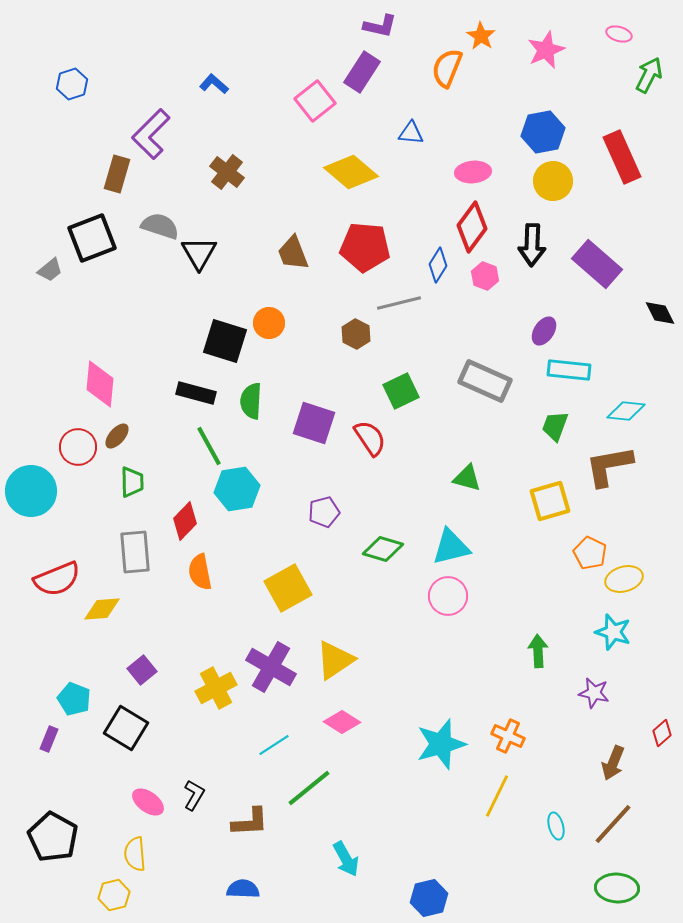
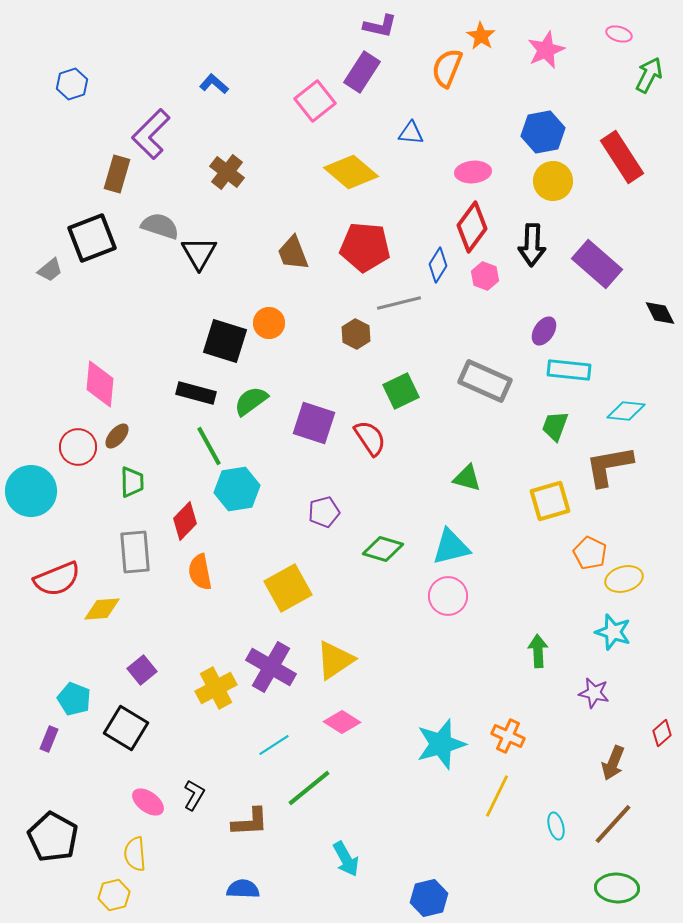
red rectangle at (622, 157): rotated 9 degrees counterclockwise
green semicircle at (251, 401): rotated 51 degrees clockwise
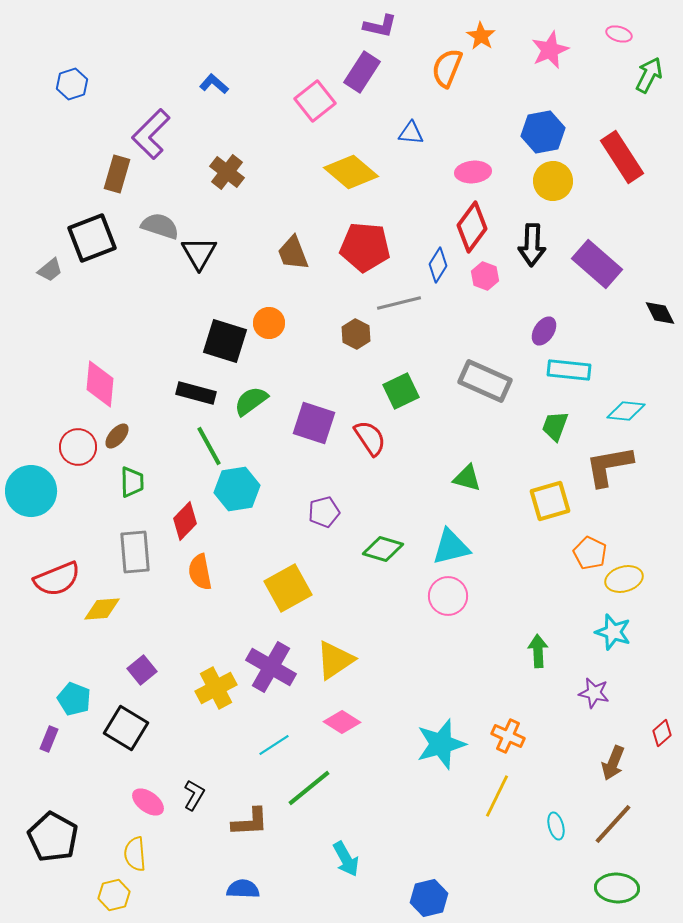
pink star at (546, 50): moved 4 px right
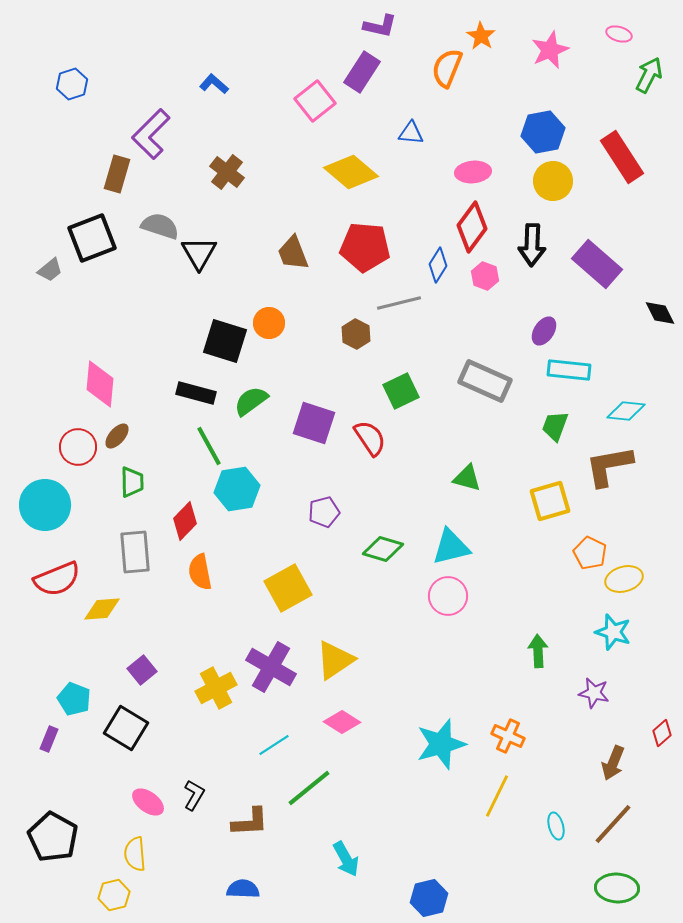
cyan circle at (31, 491): moved 14 px right, 14 px down
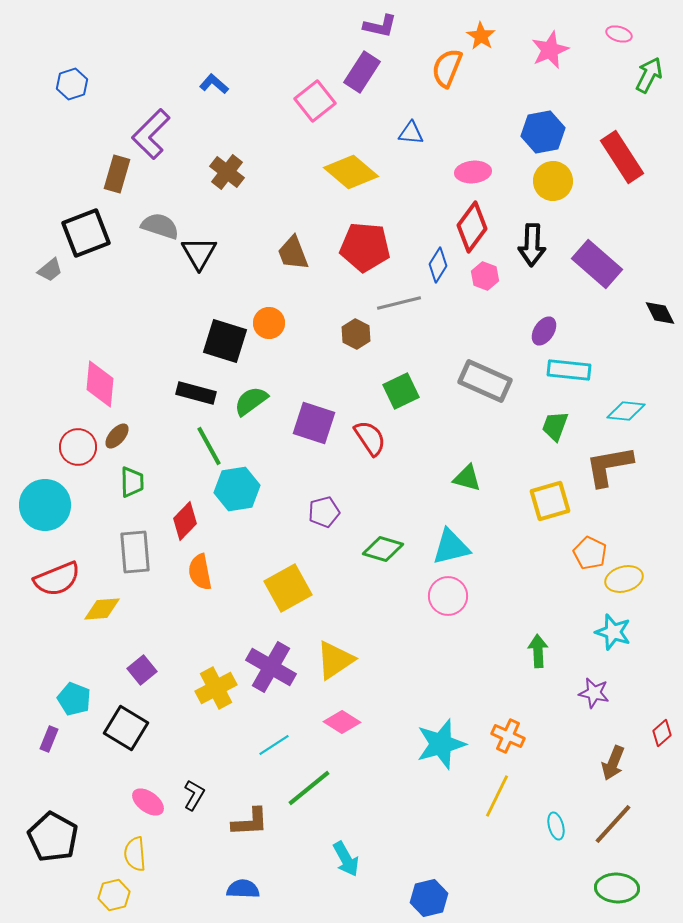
black square at (92, 238): moved 6 px left, 5 px up
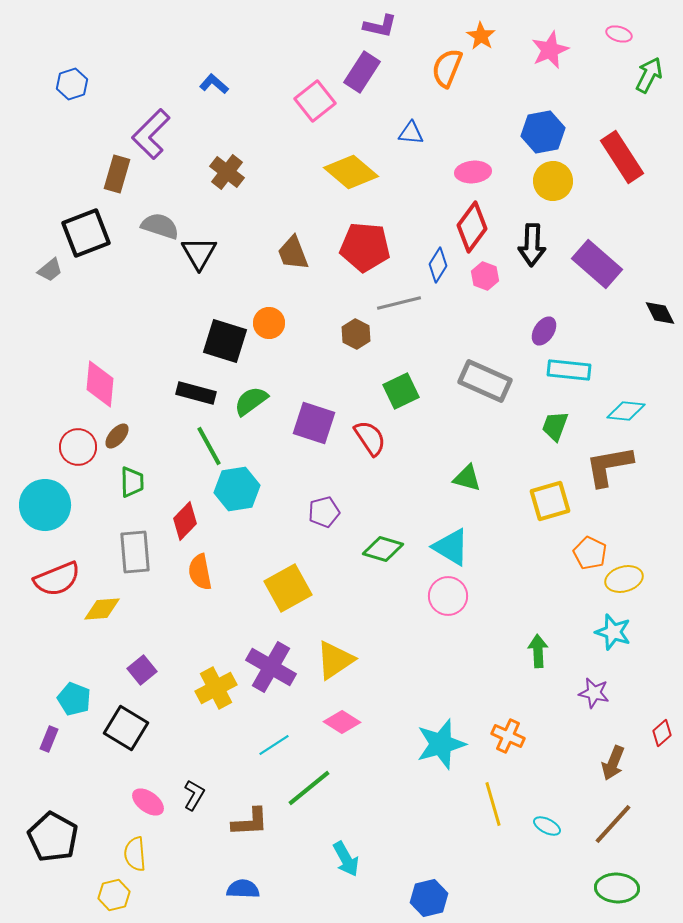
cyan triangle at (451, 547): rotated 45 degrees clockwise
yellow line at (497, 796): moved 4 px left, 8 px down; rotated 42 degrees counterclockwise
cyan ellipse at (556, 826): moved 9 px left; rotated 48 degrees counterclockwise
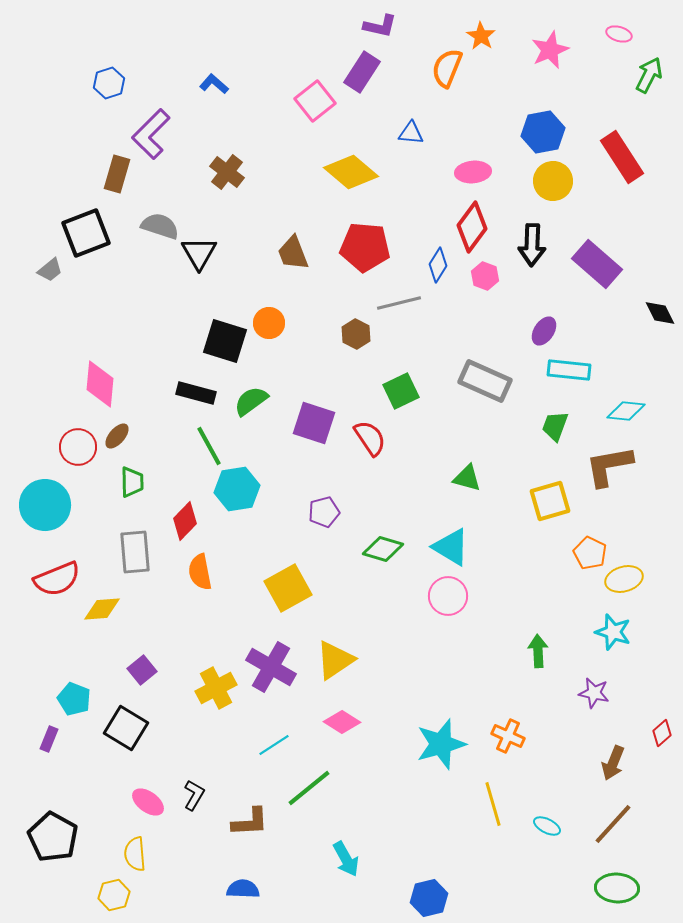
blue hexagon at (72, 84): moved 37 px right, 1 px up
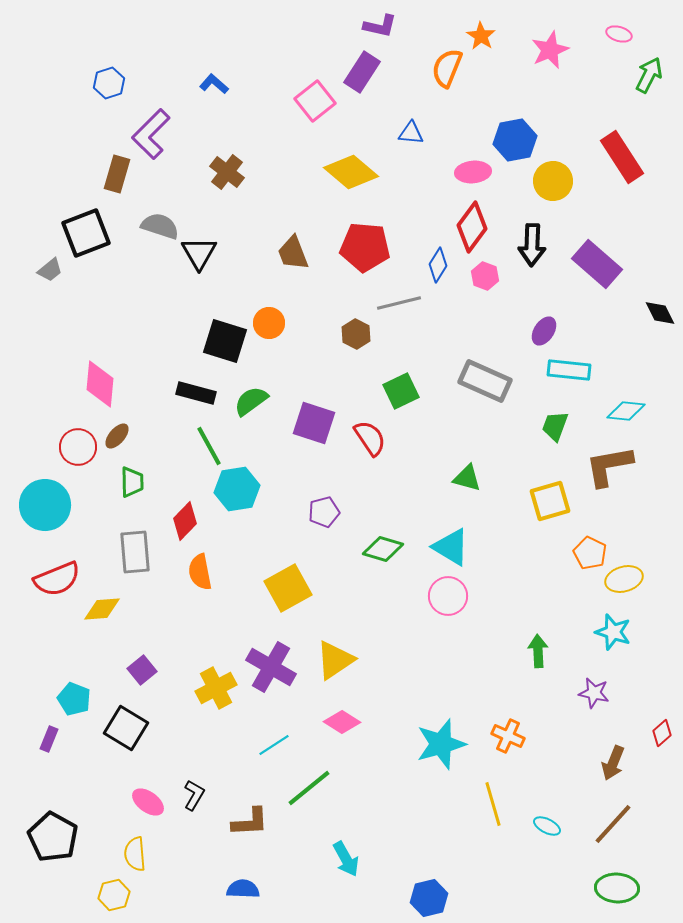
blue hexagon at (543, 132): moved 28 px left, 8 px down
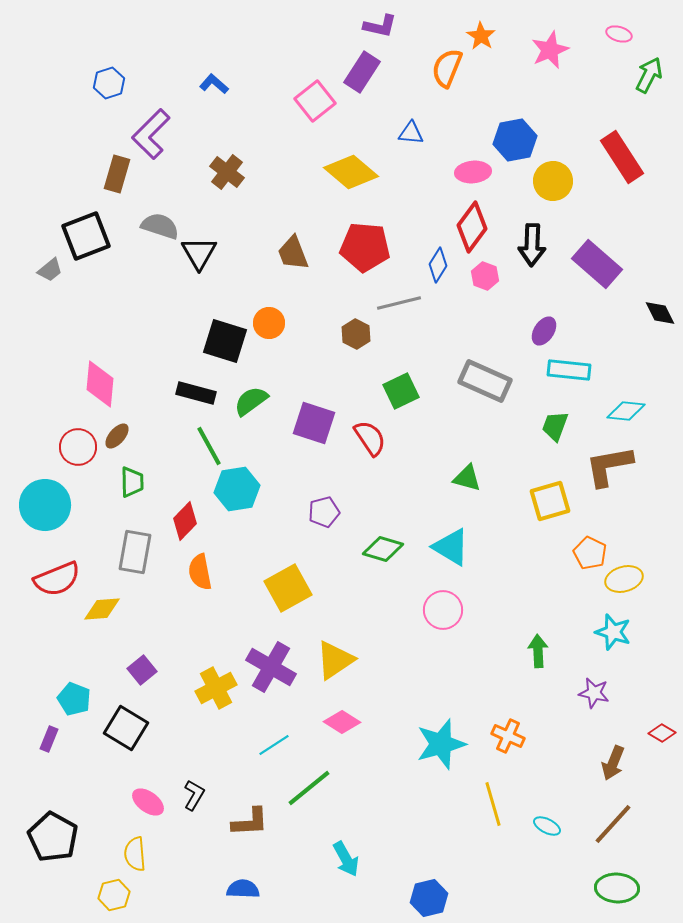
black square at (86, 233): moved 3 px down
gray rectangle at (135, 552): rotated 15 degrees clockwise
pink circle at (448, 596): moved 5 px left, 14 px down
red diamond at (662, 733): rotated 72 degrees clockwise
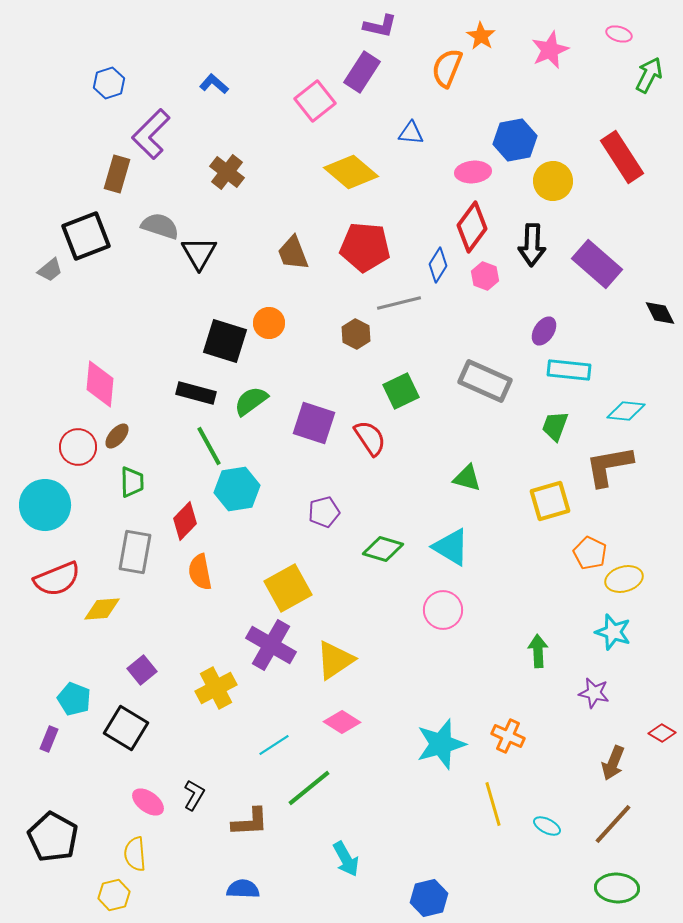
purple cross at (271, 667): moved 22 px up
